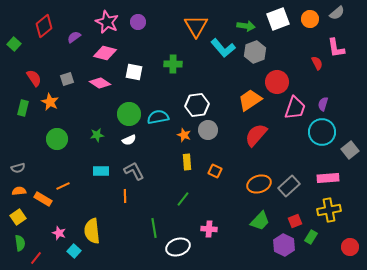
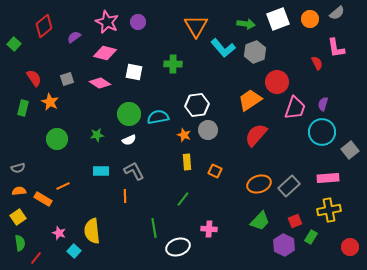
green arrow at (246, 26): moved 2 px up
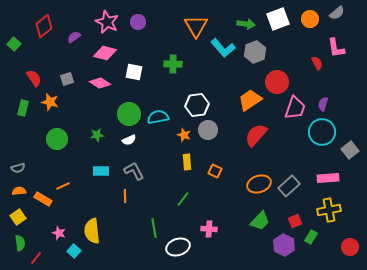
orange star at (50, 102): rotated 12 degrees counterclockwise
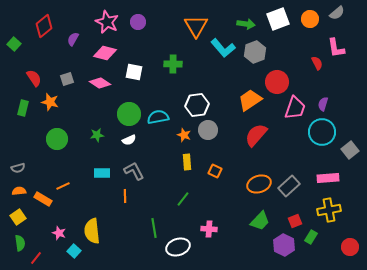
purple semicircle at (74, 37): moved 1 px left, 2 px down; rotated 24 degrees counterclockwise
cyan rectangle at (101, 171): moved 1 px right, 2 px down
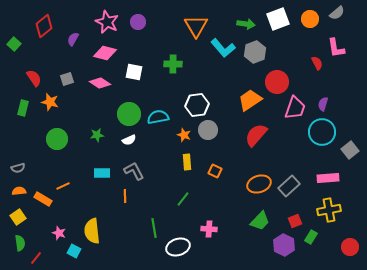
cyan square at (74, 251): rotated 16 degrees counterclockwise
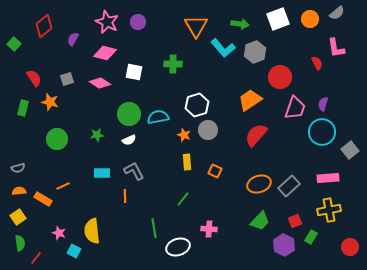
green arrow at (246, 24): moved 6 px left
red circle at (277, 82): moved 3 px right, 5 px up
white hexagon at (197, 105): rotated 10 degrees counterclockwise
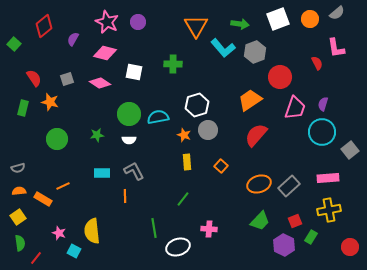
white semicircle at (129, 140): rotated 24 degrees clockwise
orange square at (215, 171): moved 6 px right, 5 px up; rotated 16 degrees clockwise
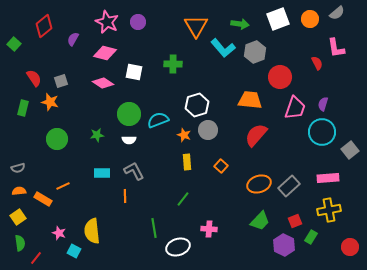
gray square at (67, 79): moved 6 px left, 2 px down
pink diamond at (100, 83): moved 3 px right
orange trapezoid at (250, 100): rotated 40 degrees clockwise
cyan semicircle at (158, 117): moved 3 px down; rotated 10 degrees counterclockwise
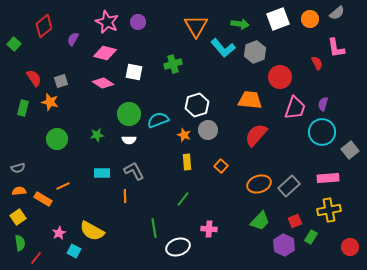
green cross at (173, 64): rotated 18 degrees counterclockwise
yellow semicircle at (92, 231): rotated 55 degrees counterclockwise
pink star at (59, 233): rotated 24 degrees clockwise
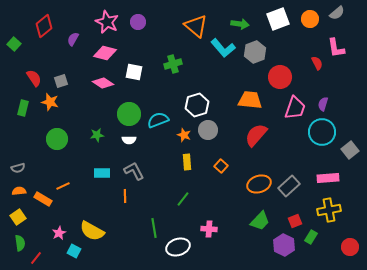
orange triangle at (196, 26): rotated 20 degrees counterclockwise
